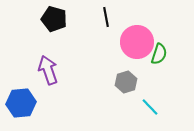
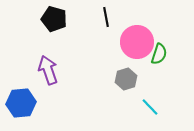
gray hexagon: moved 3 px up
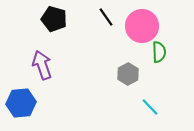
black line: rotated 24 degrees counterclockwise
pink circle: moved 5 px right, 16 px up
green semicircle: moved 2 px up; rotated 20 degrees counterclockwise
purple arrow: moved 6 px left, 5 px up
gray hexagon: moved 2 px right, 5 px up; rotated 10 degrees counterclockwise
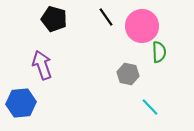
gray hexagon: rotated 20 degrees counterclockwise
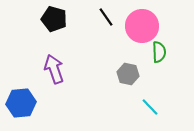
purple arrow: moved 12 px right, 4 px down
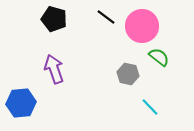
black line: rotated 18 degrees counterclockwise
green semicircle: moved 5 px down; rotated 50 degrees counterclockwise
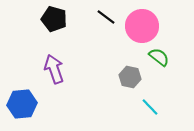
gray hexagon: moved 2 px right, 3 px down
blue hexagon: moved 1 px right, 1 px down
